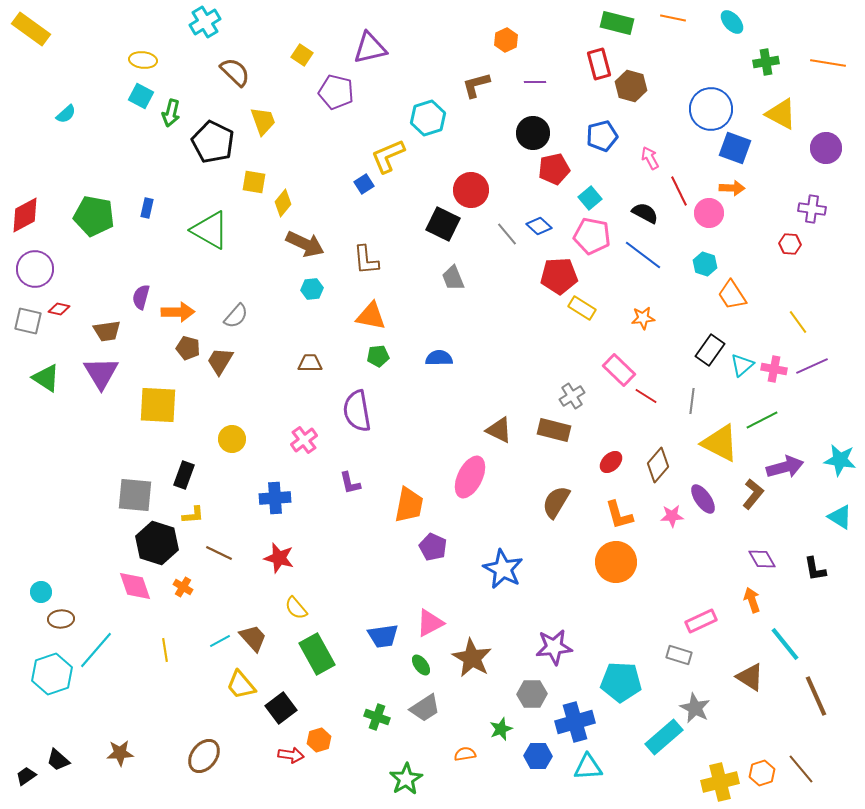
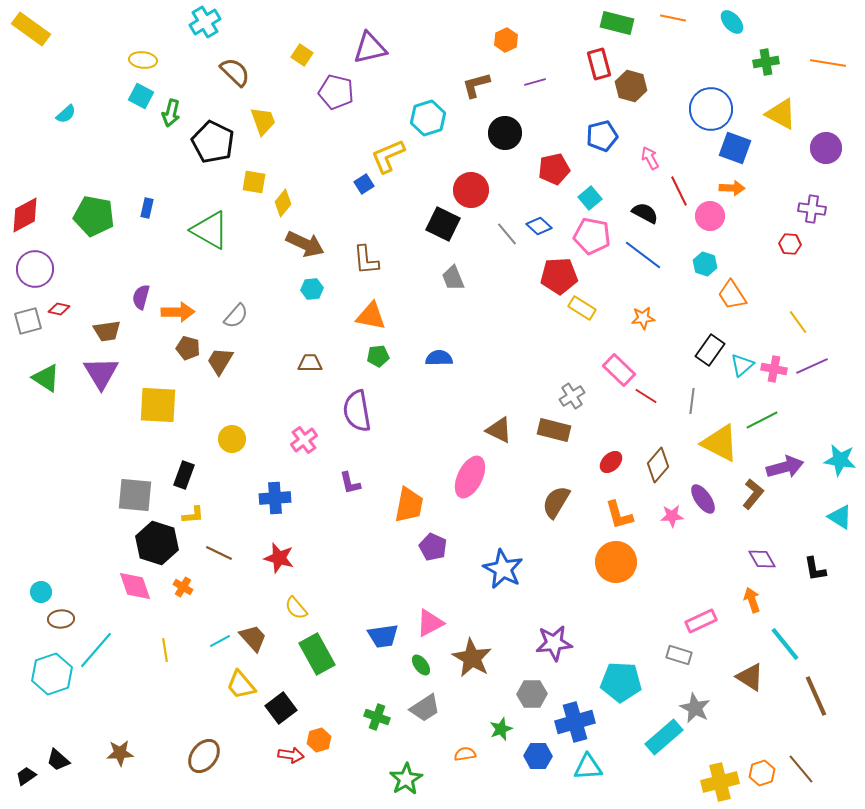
purple line at (535, 82): rotated 15 degrees counterclockwise
black circle at (533, 133): moved 28 px left
pink circle at (709, 213): moved 1 px right, 3 px down
gray square at (28, 321): rotated 28 degrees counterclockwise
purple star at (554, 647): moved 4 px up
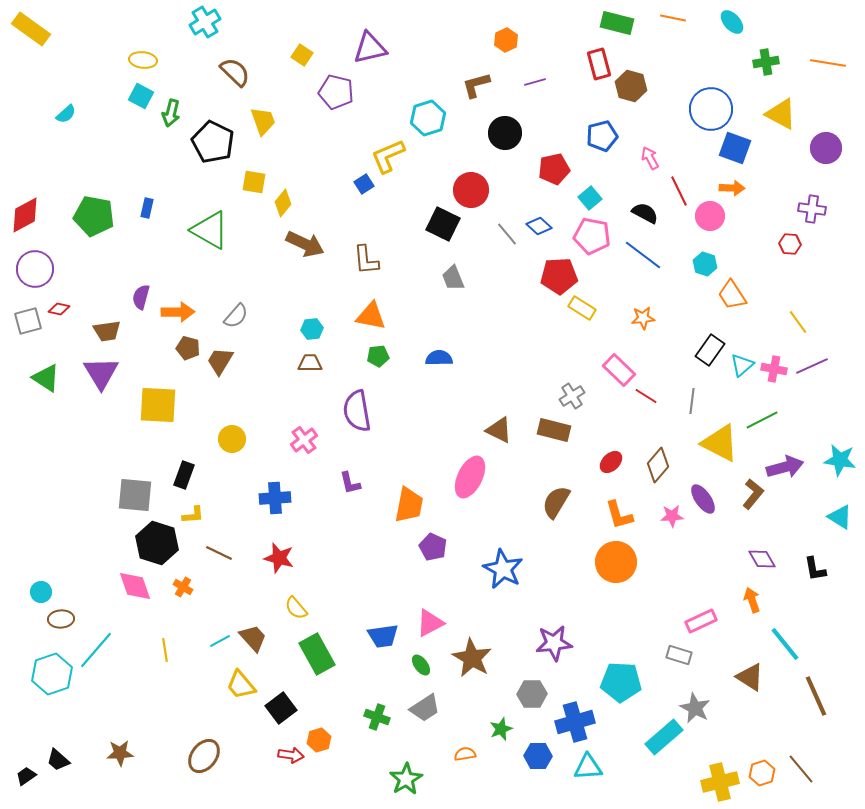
cyan hexagon at (312, 289): moved 40 px down
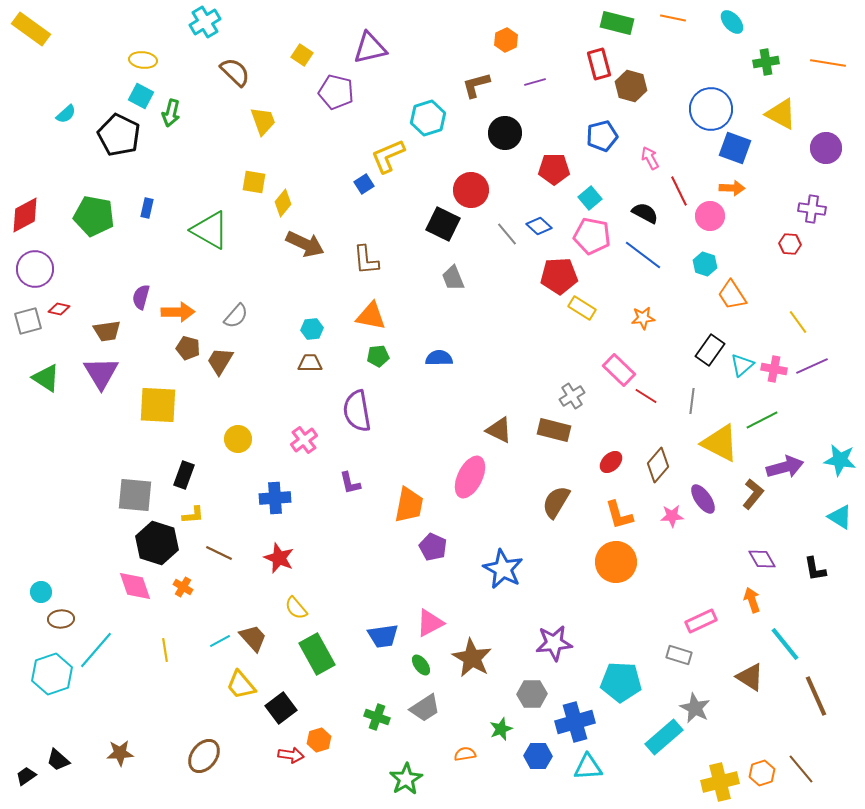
black pentagon at (213, 142): moved 94 px left, 7 px up
red pentagon at (554, 169): rotated 12 degrees clockwise
yellow circle at (232, 439): moved 6 px right
red star at (279, 558): rotated 8 degrees clockwise
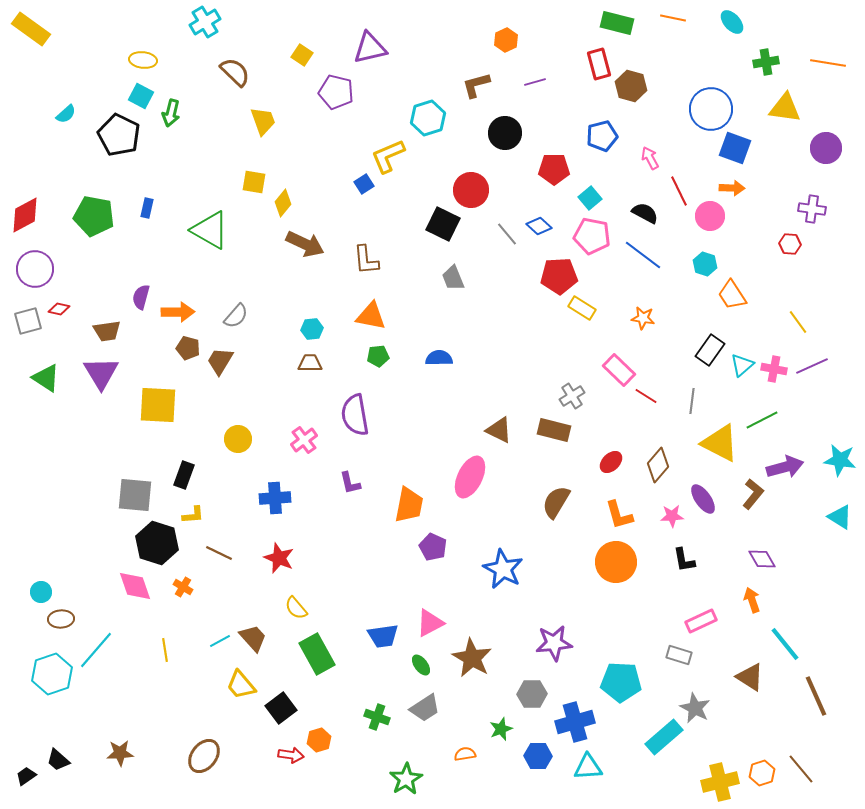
yellow triangle at (781, 114): moved 4 px right, 6 px up; rotated 20 degrees counterclockwise
orange star at (643, 318): rotated 15 degrees clockwise
purple semicircle at (357, 411): moved 2 px left, 4 px down
black L-shape at (815, 569): moved 131 px left, 9 px up
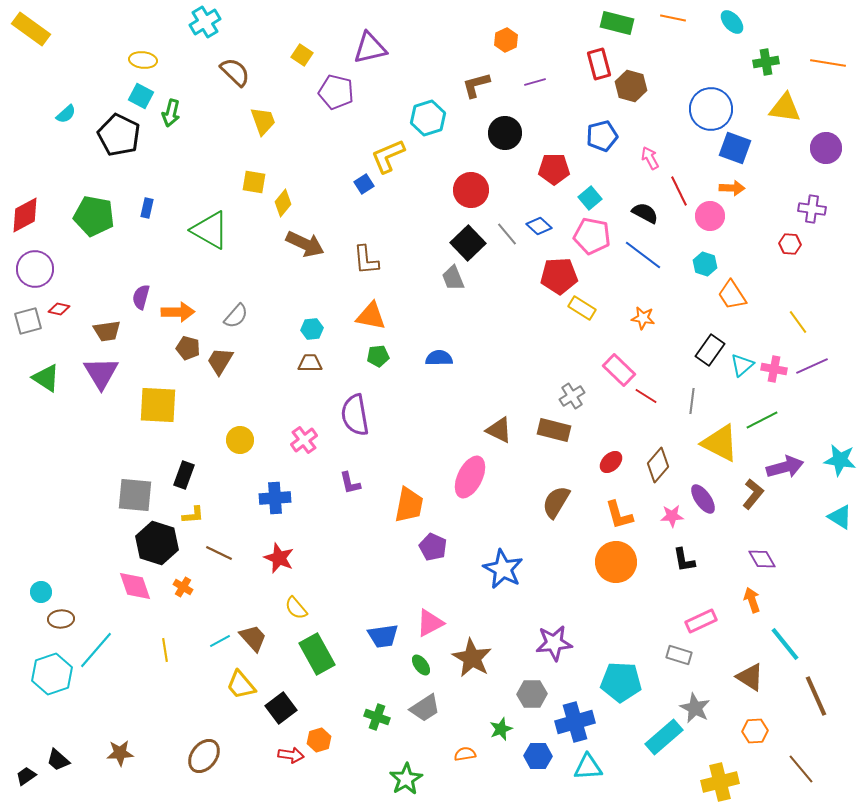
black square at (443, 224): moved 25 px right, 19 px down; rotated 20 degrees clockwise
yellow circle at (238, 439): moved 2 px right, 1 px down
orange hexagon at (762, 773): moved 7 px left, 42 px up; rotated 15 degrees clockwise
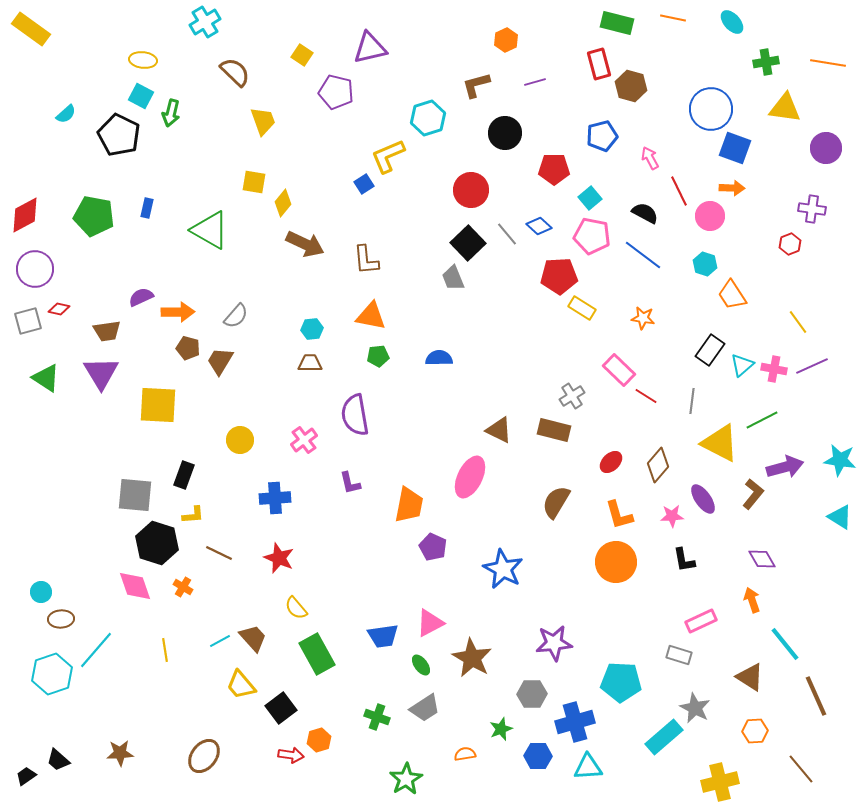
red hexagon at (790, 244): rotated 25 degrees counterclockwise
purple semicircle at (141, 297): rotated 50 degrees clockwise
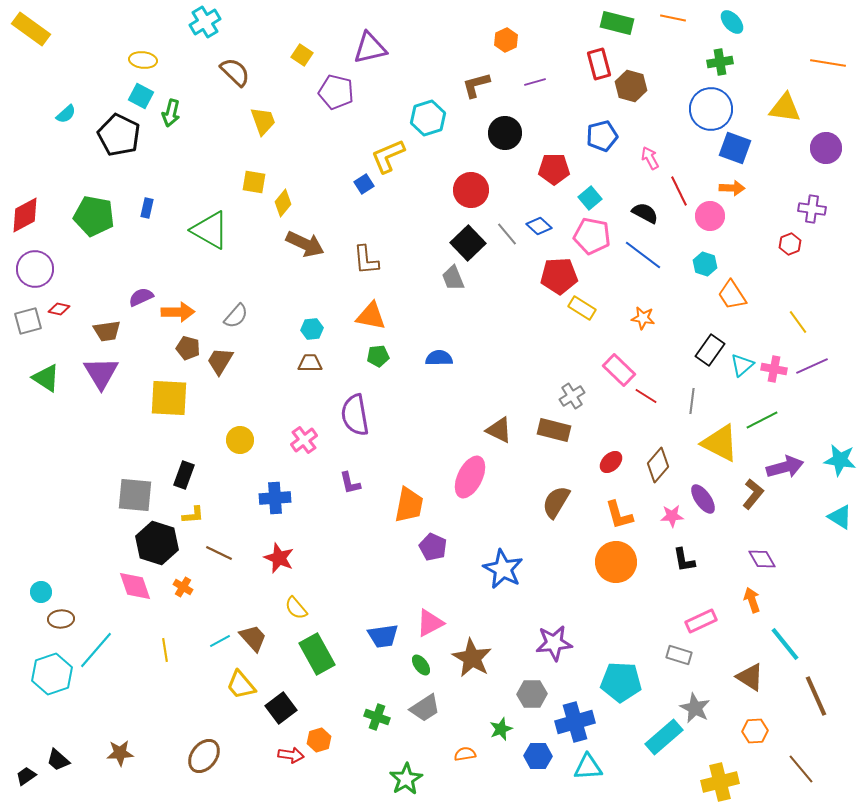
green cross at (766, 62): moved 46 px left
yellow square at (158, 405): moved 11 px right, 7 px up
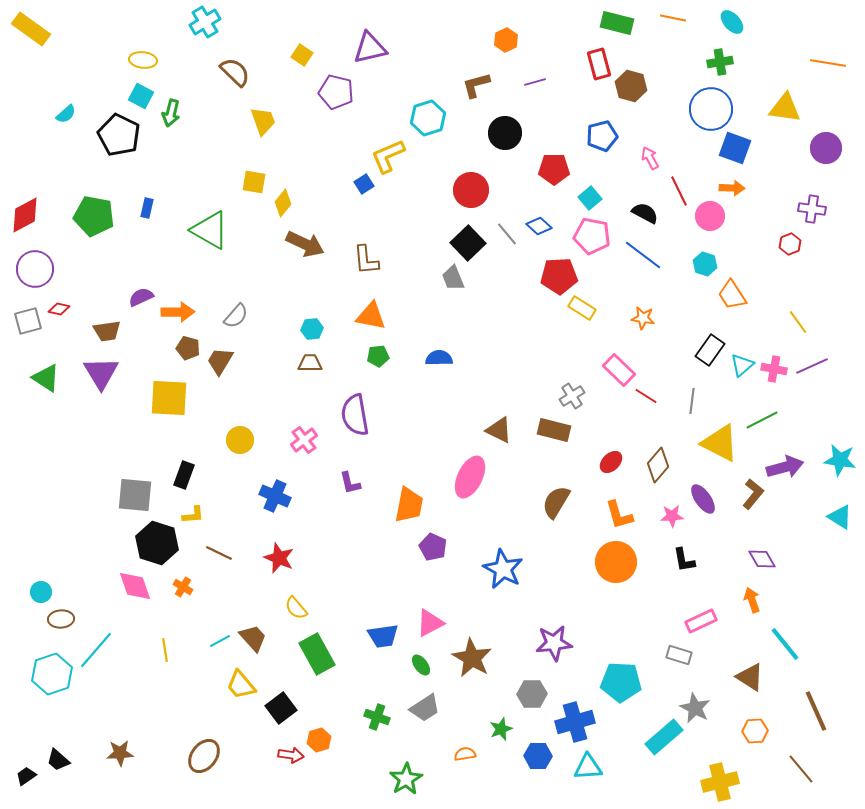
blue cross at (275, 498): moved 2 px up; rotated 28 degrees clockwise
brown line at (816, 696): moved 15 px down
